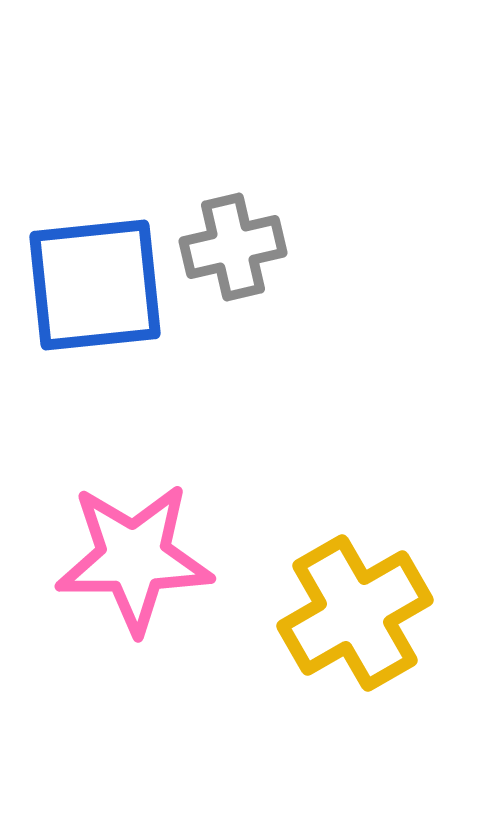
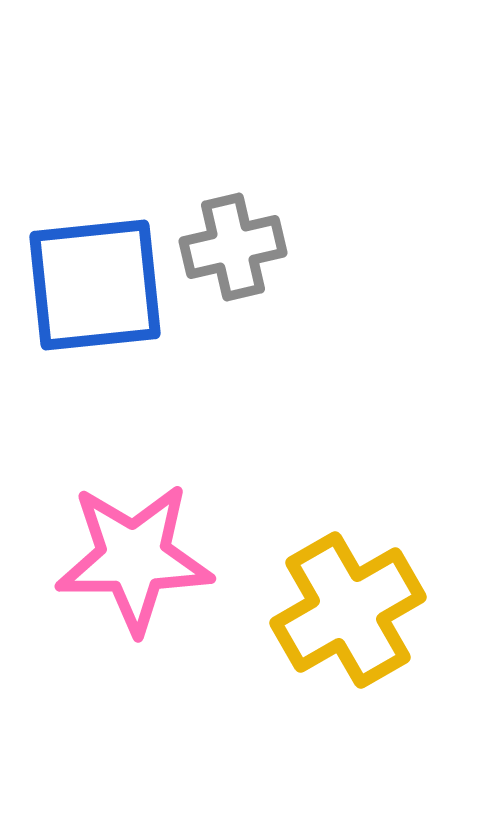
yellow cross: moved 7 px left, 3 px up
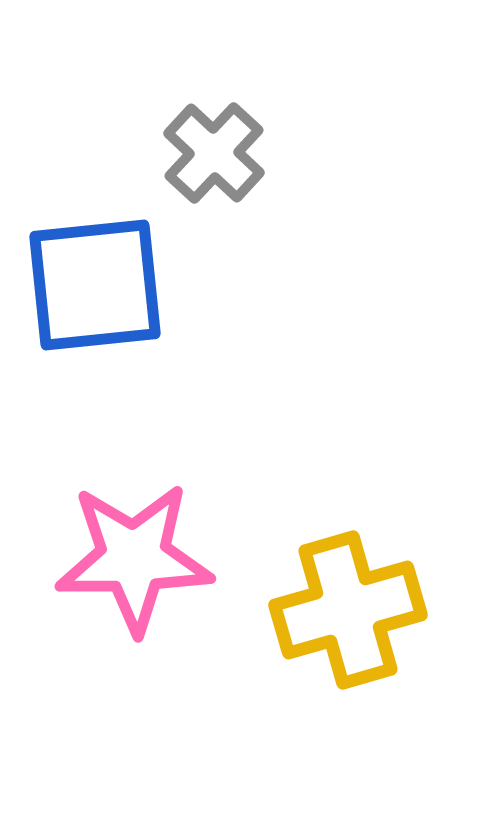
gray cross: moved 19 px left, 94 px up; rotated 34 degrees counterclockwise
yellow cross: rotated 14 degrees clockwise
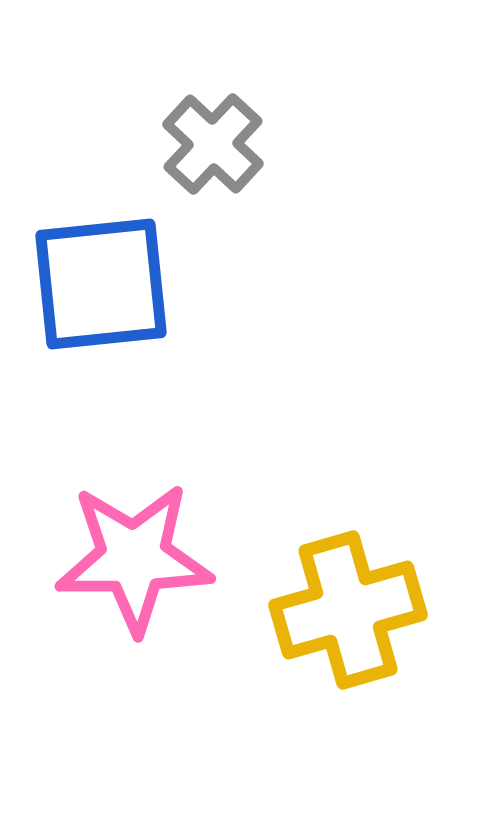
gray cross: moved 1 px left, 9 px up
blue square: moved 6 px right, 1 px up
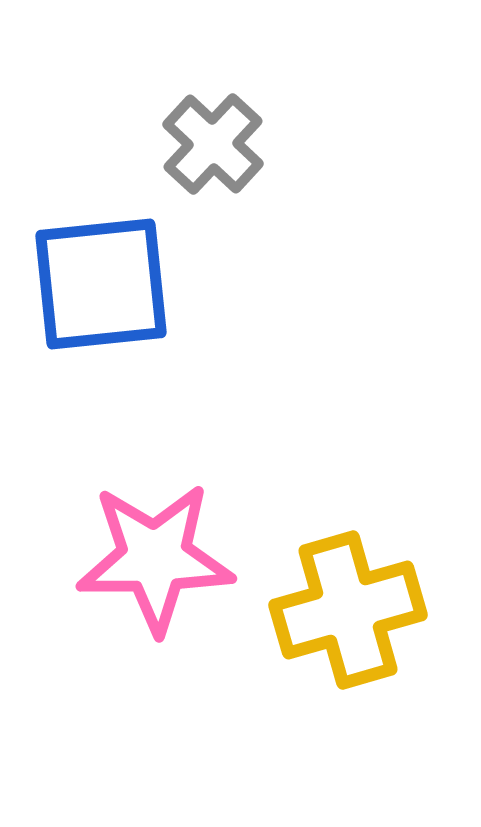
pink star: moved 21 px right
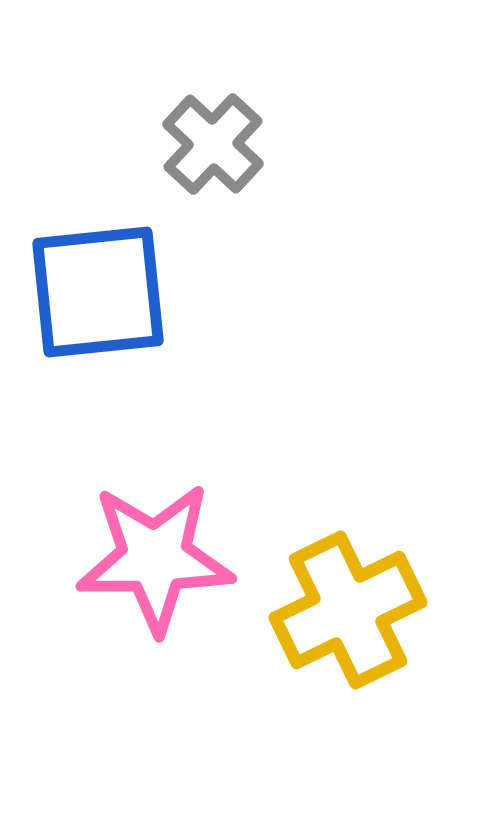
blue square: moved 3 px left, 8 px down
yellow cross: rotated 10 degrees counterclockwise
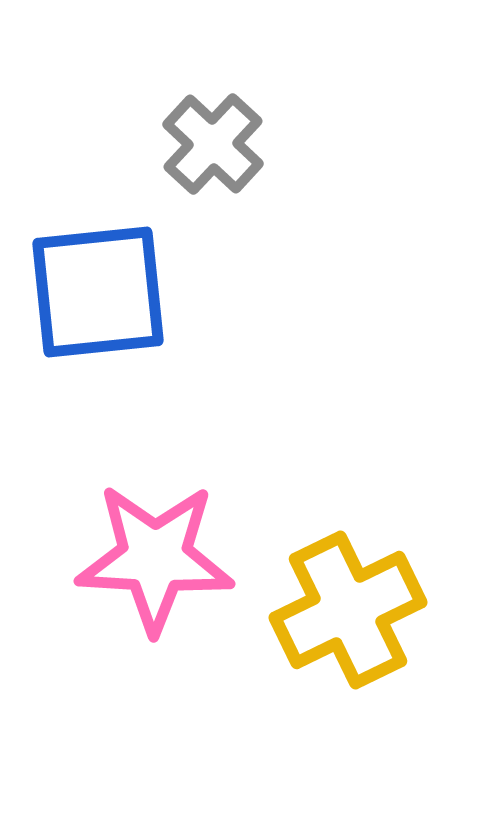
pink star: rotated 4 degrees clockwise
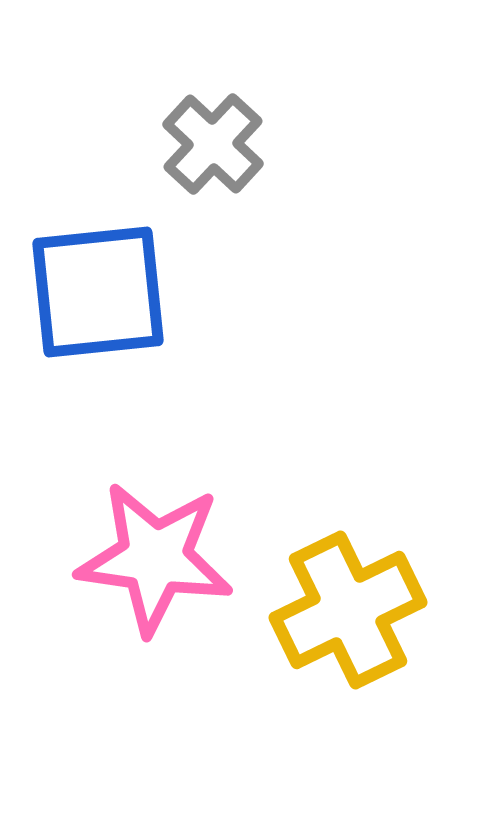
pink star: rotated 5 degrees clockwise
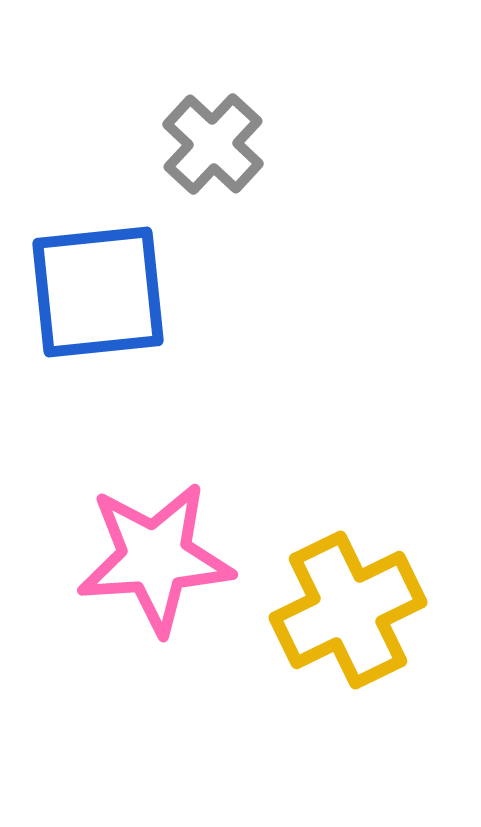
pink star: rotated 12 degrees counterclockwise
